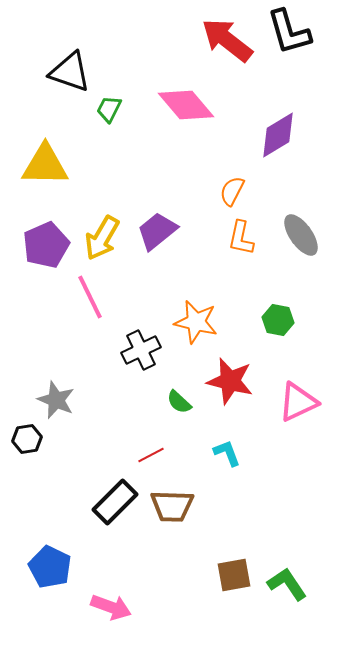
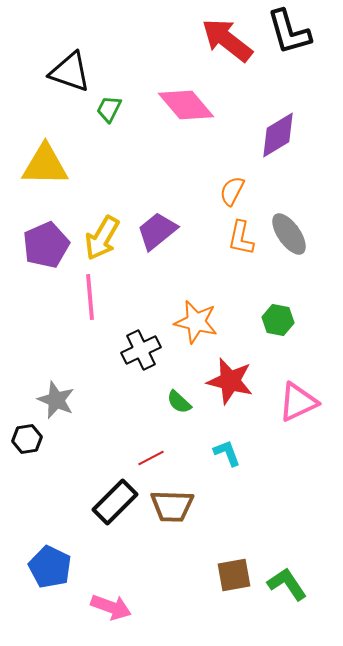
gray ellipse: moved 12 px left, 1 px up
pink line: rotated 21 degrees clockwise
red line: moved 3 px down
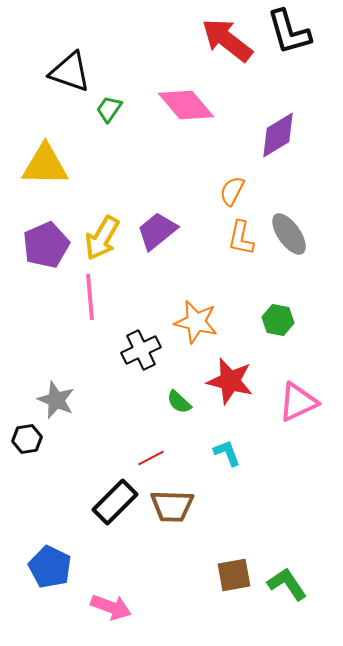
green trapezoid: rotated 8 degrees clockwise
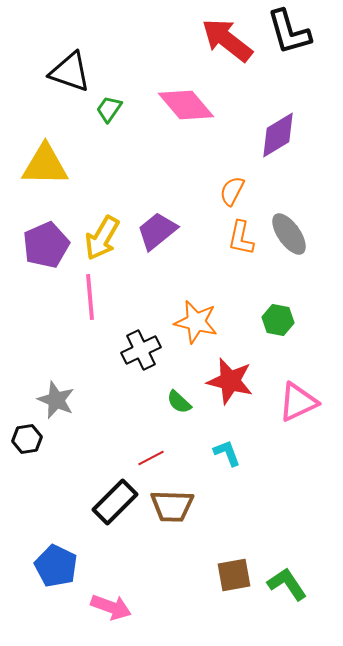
blue pentagon: moved 6 px right, 1 px up
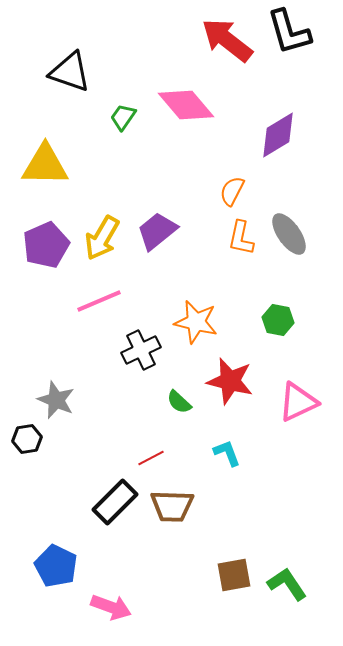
green trapezoid: moved 14 px right, 8 px down
pink line: moved 9 px right, 4 px down; rotated 72 degrees clockwise
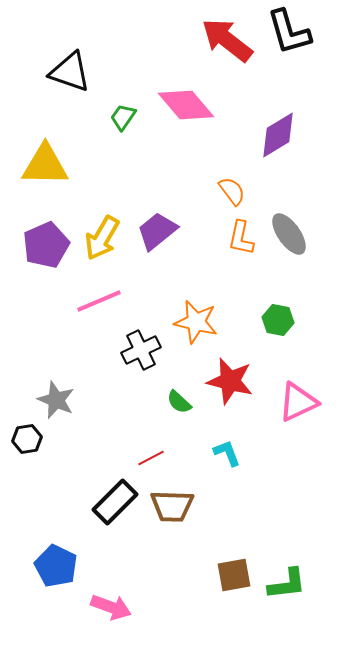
orange semicircle: rotated 116 degrees clockwise
green L-shape: rotated 117 degrees clockwise
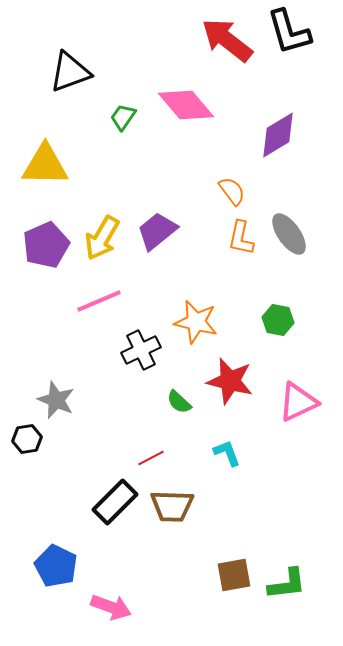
black triangle: rotated 39 degrees counterclockwise
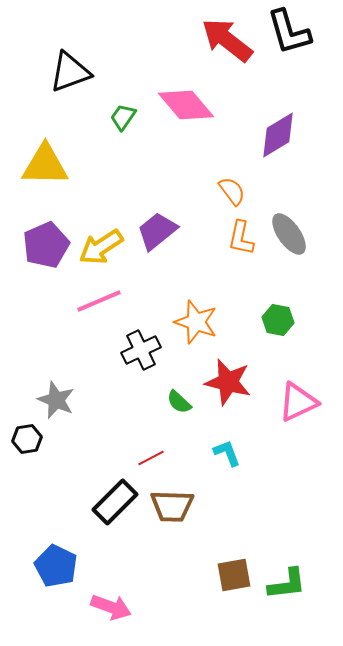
yellow arrow: moved 1 px left, 9 px down; rotated 27 degrees clockwise
orange star: rotated 6 degrees clockwise
red star: moved 2 px left, 1 px down
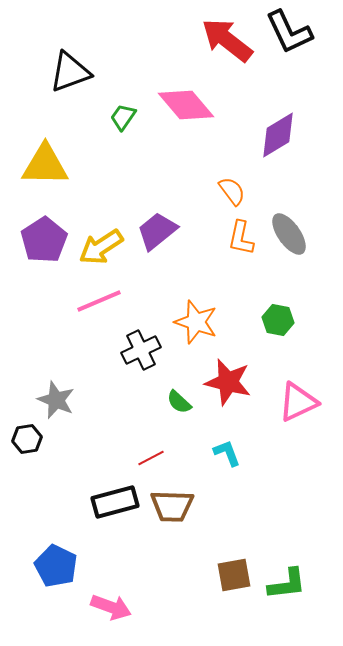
black L-shape: rotated 9 degrees counterclockwise
purple pentagon: moved 2 px left, 5 px up; rotated 9 degrees counterclockwise
black rectangle: rotated 30 degrees clockwise
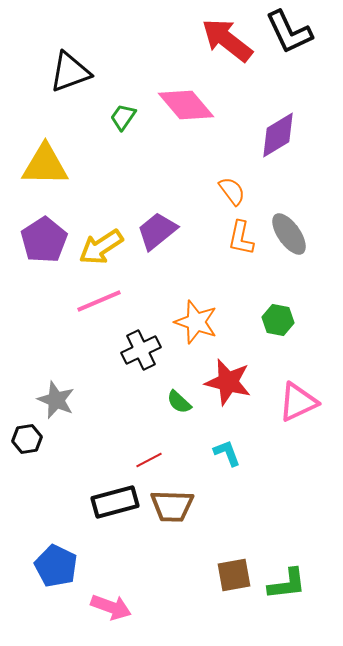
red line: moved 2 px left, 2 px down
